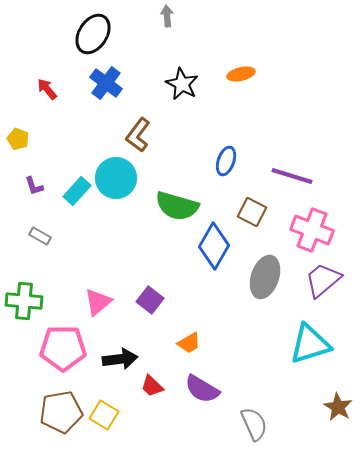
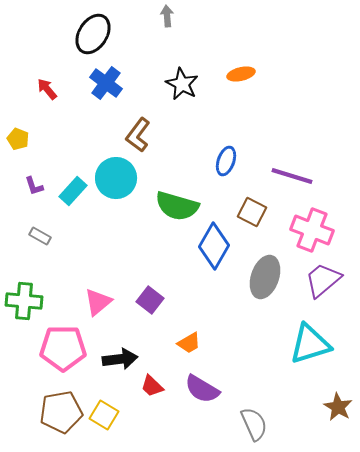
cyan rectangle: moved 4 px left
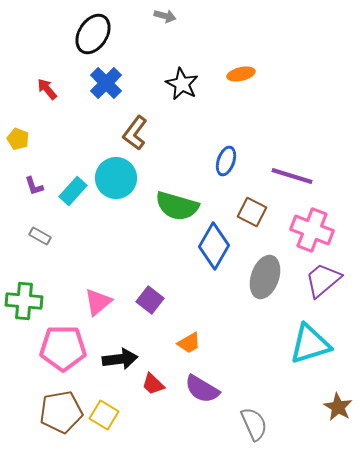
gray arrow: moved 2 px left; rotated 110 degrees clockwise
blue cross: rotated 8 degrees clockwise
brown L-shape: moved 3 px left, 2 px up
red trapezoid: moved 1 px right, 2 px up
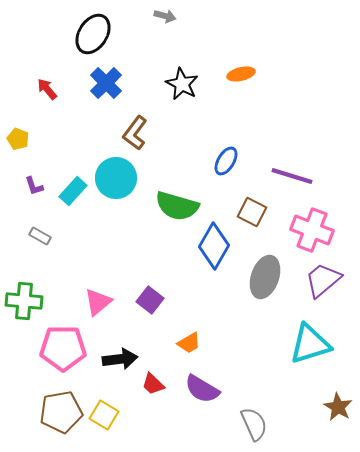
blue ellipse: rotated 12 degrees clockwise
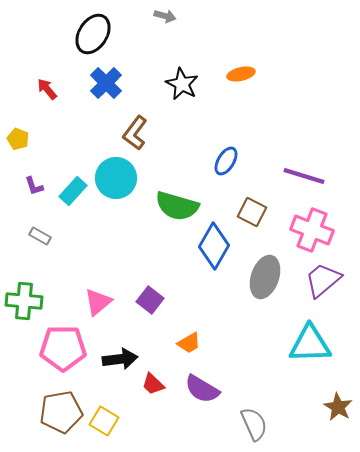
purple line: moved 12 px right
cyan triangle: rotated 15 degrees clockwise
yellow square: moved 6 px down
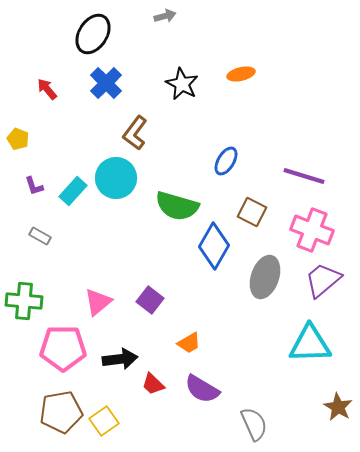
gray arrow: rotated 30 degrees counterclockwise
yellow square: rotated 24 degrees clockwise
